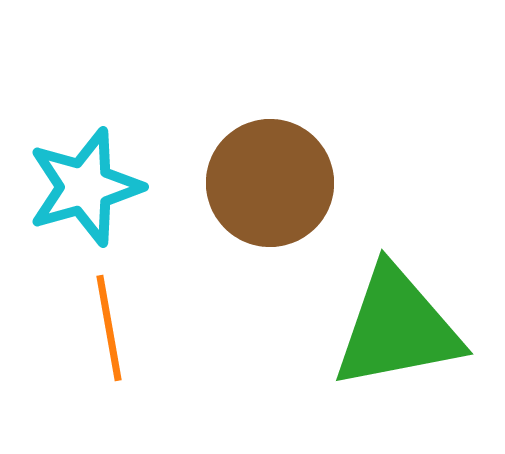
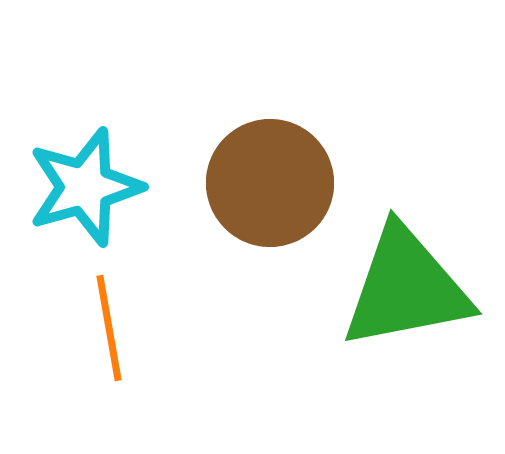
green triangle: moved 9 px right, 40 px up
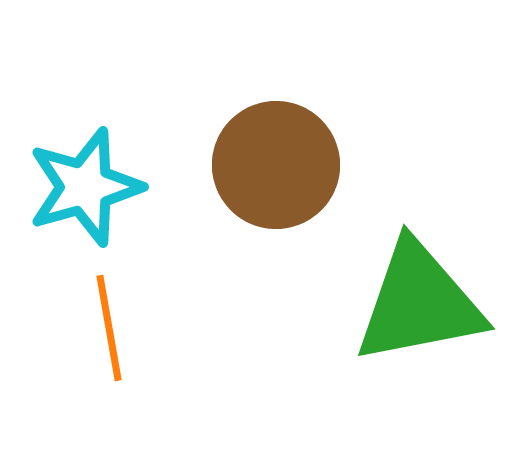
brown circle: moved 6 px right, 18 px up
green triangle: moved 13 px right, 15 px down
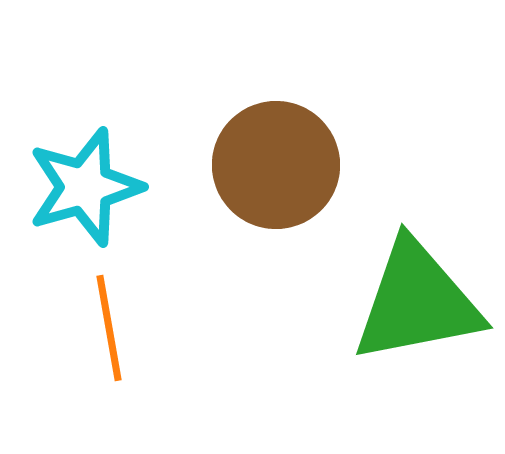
green triangle: moved 2 px left, 1 px up
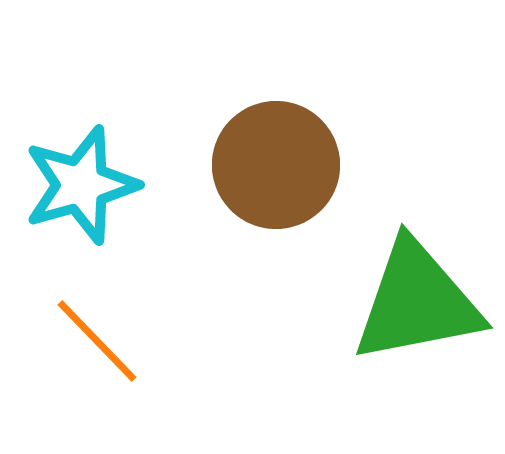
cyan star: moved 4 px left, 2 px up
orange line: moved 12 px left, 13 px down; rotated 34 degrees counterclockwise
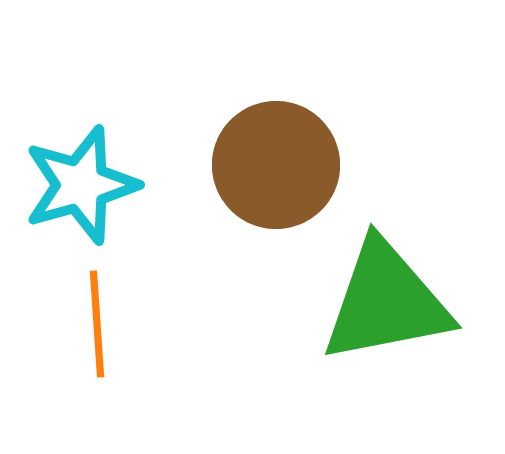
green triangle: moved 31 px left
orange line: moved 17 px up; rotated 40 degrees clockwise
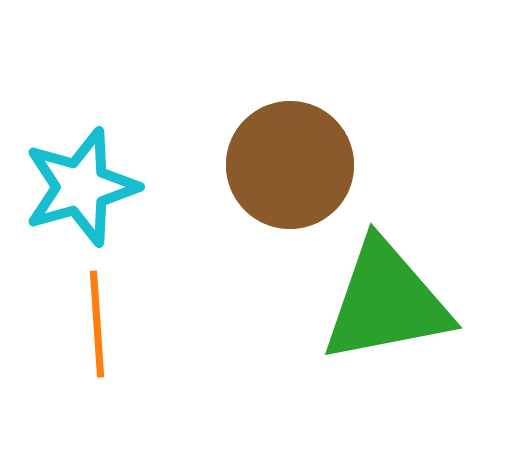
brown circle: moved 14 px right
cyan star: moved 2 px down
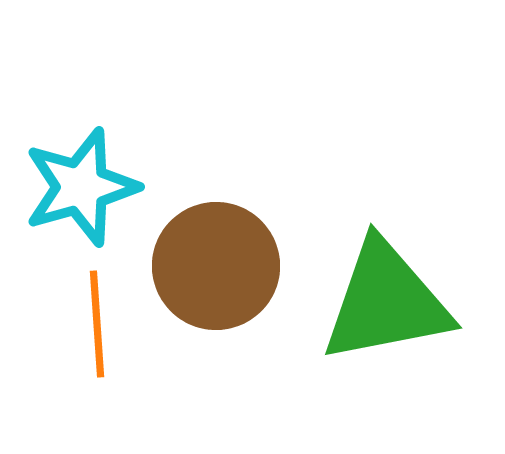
brown circle: moved 74 px left, 101 px down
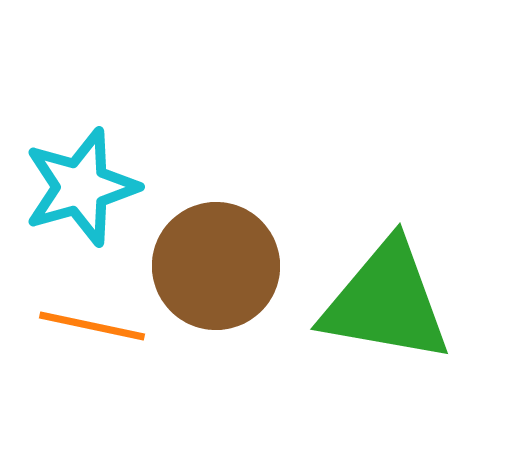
green triangle: rotated 21 degrees clockwise
orange line: moved 5 px left, 2 px down; rotated 74 degrees counterclockwise
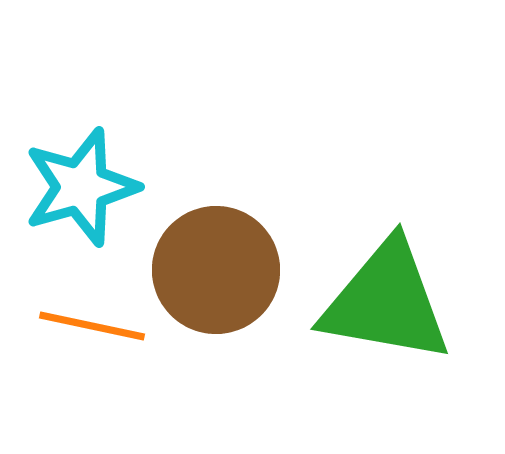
brown circle: moved 4 px down
